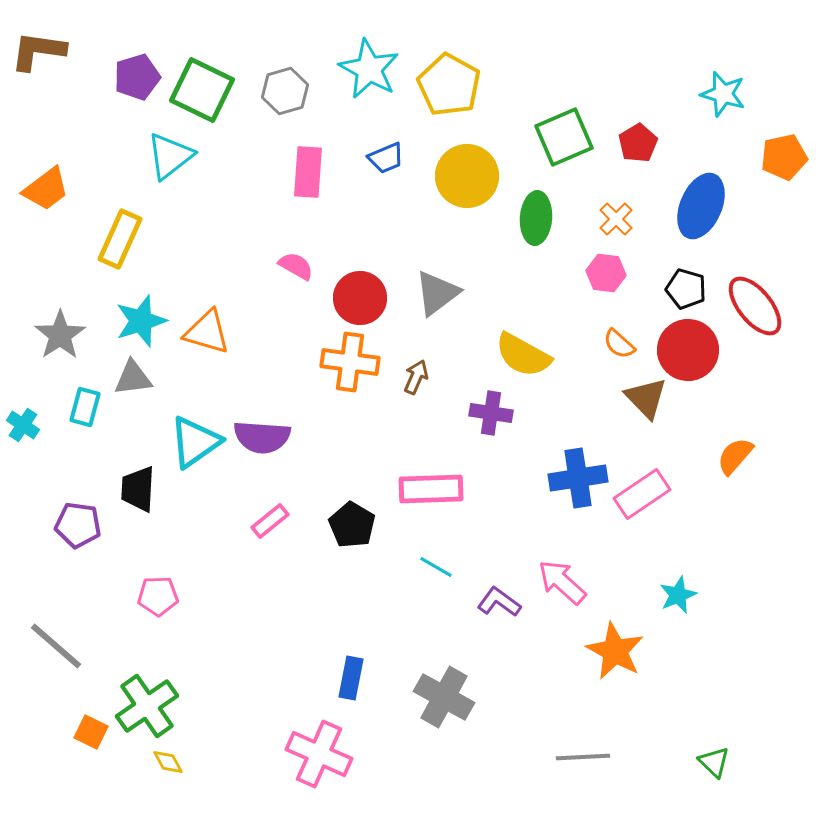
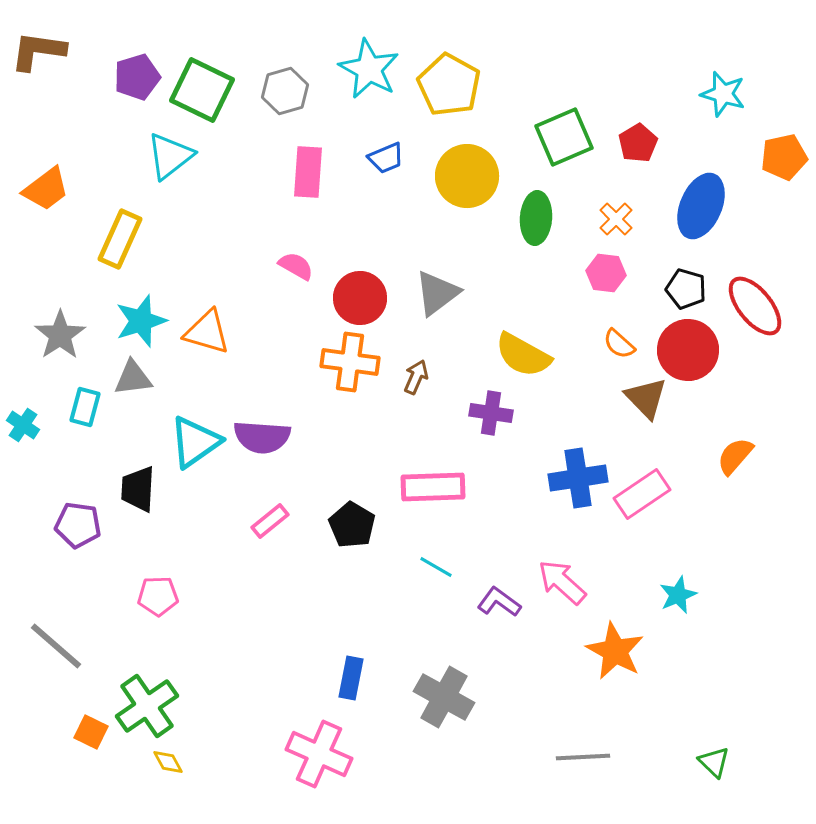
pink rectangle at (431, 489): moved 2 px right, 2 px up
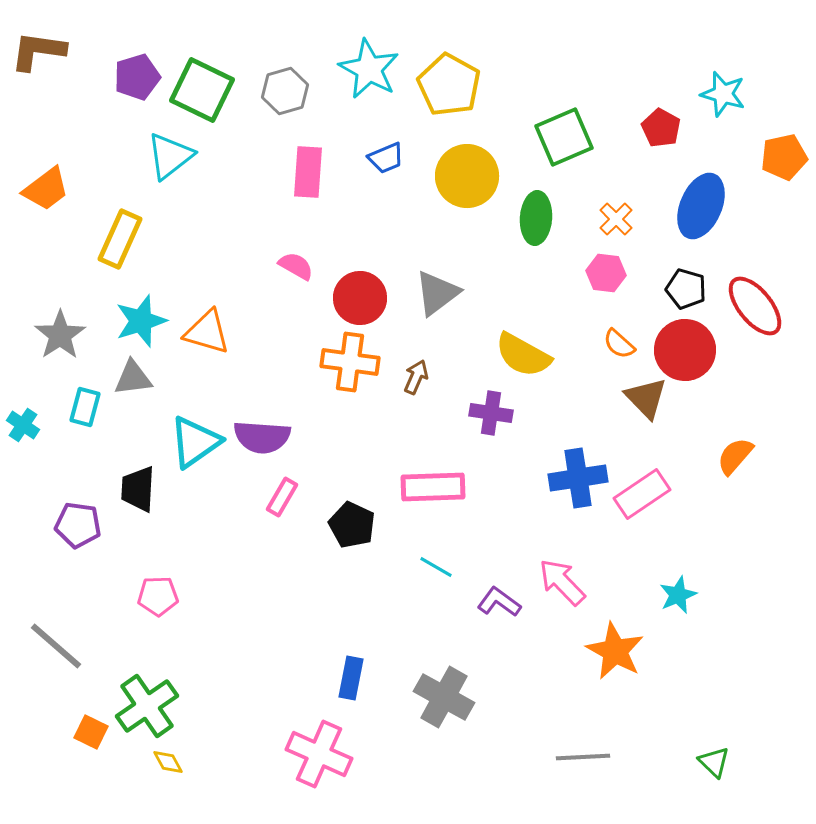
red pentagon at (638, 143): moved 23 px right, 15 px up; rotated 12 degrees counterclockwise
red circle at (688, 350): moved 3 px left
pink rectangle at (270, 521): moved 12 px right, 24 px up; rotated 21 degrees counterclockwise
black pentagon at (352, 525): rotated 6 degrees counterclockwise
pink arrow at (562, 582): rotated 4 degrees clockwise
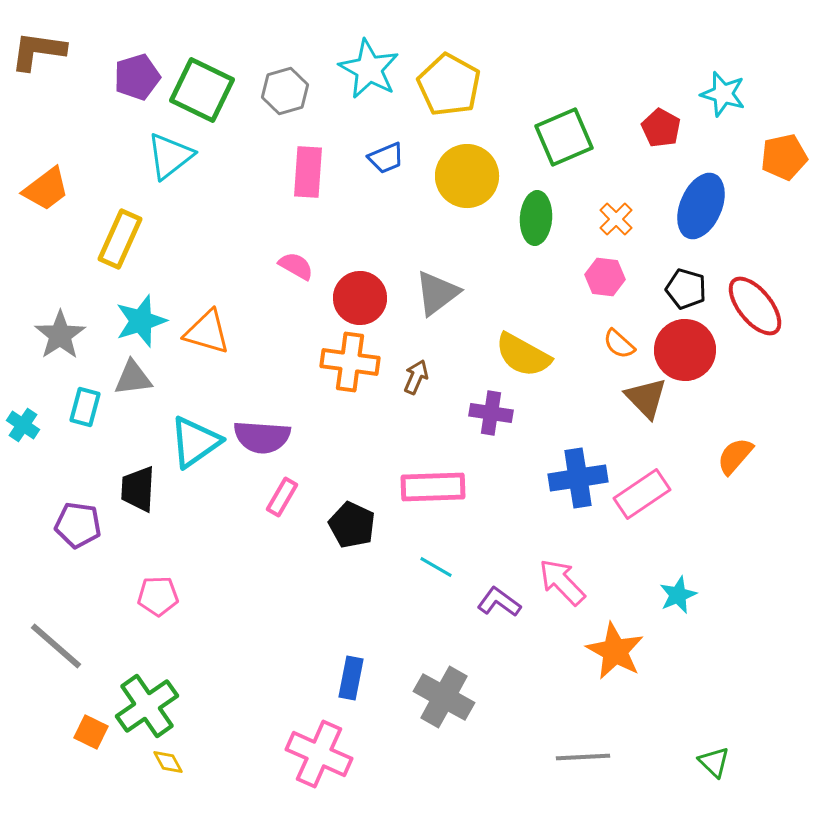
pink hexagon at (606, 273): moved 1 px left, 4 px down
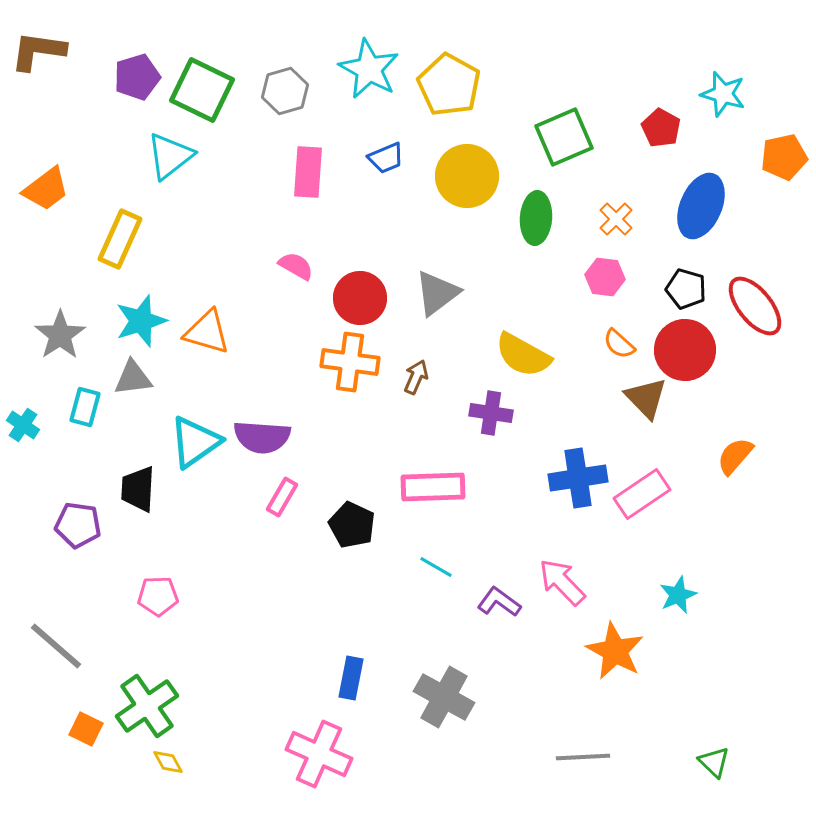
orange square at (91, 732): moved 5 px left, 3 px up
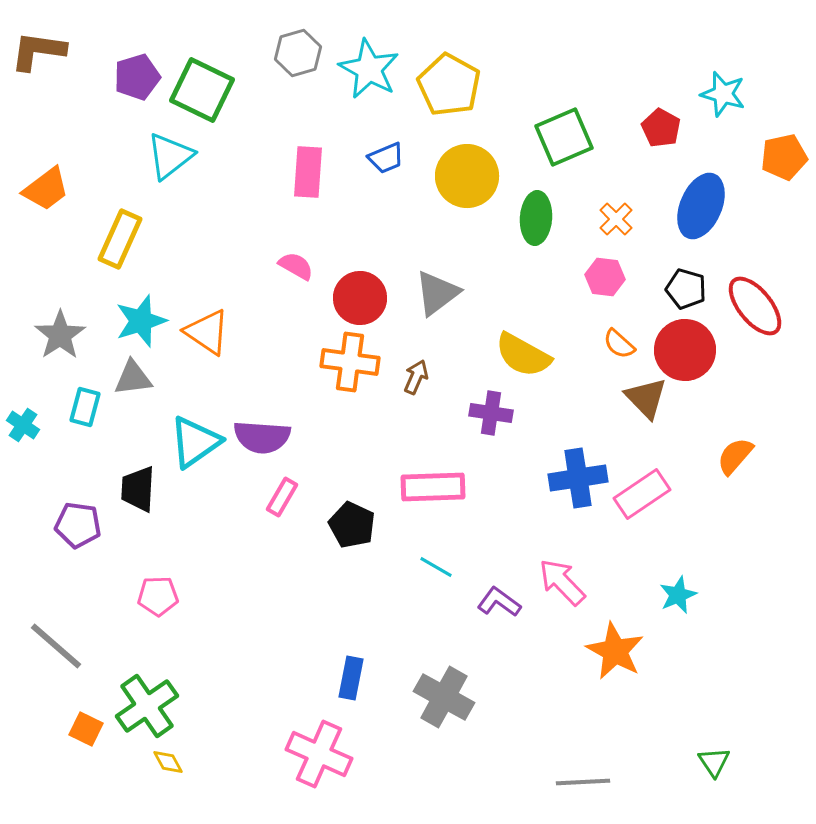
gray hexagon at (285, 91): moved 13 px right, 38 px up
orange triangle at (207, 332): rotated 18 degrees clockwise
gray line at (583, 757): moved 25 px down
green triangle at (714, 762): rotated 12 degrees clockwise
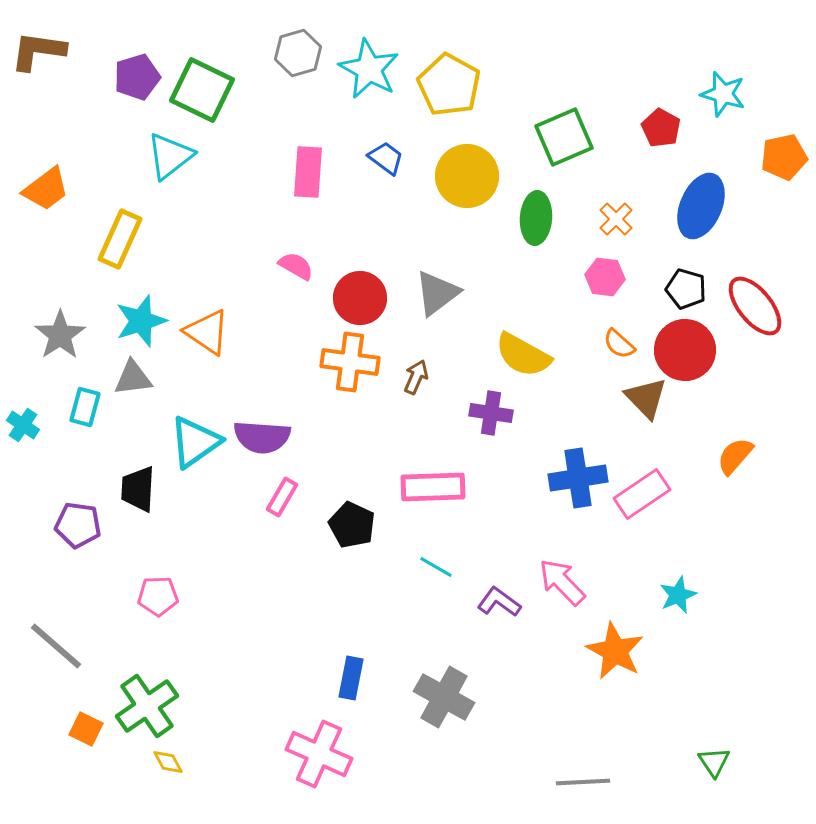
blue trapezoid at (386, 158): rotated 120 degrees counterclockwise
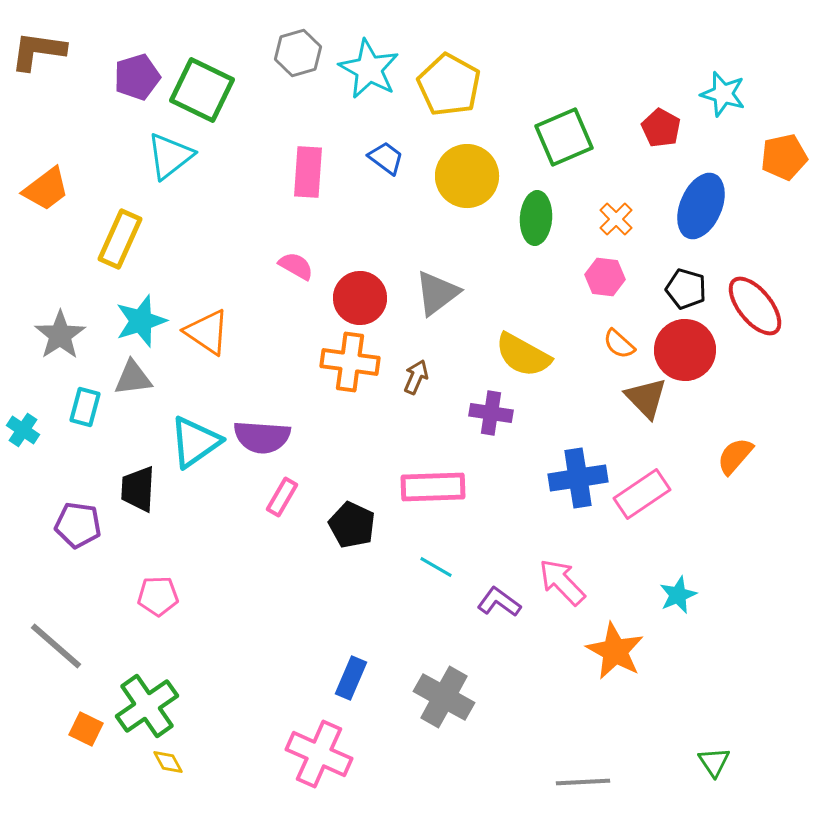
cyan cross at (23, 425): moved 5 px down
blue rectangle at (351, 678): rotated 12 degrees clockwise
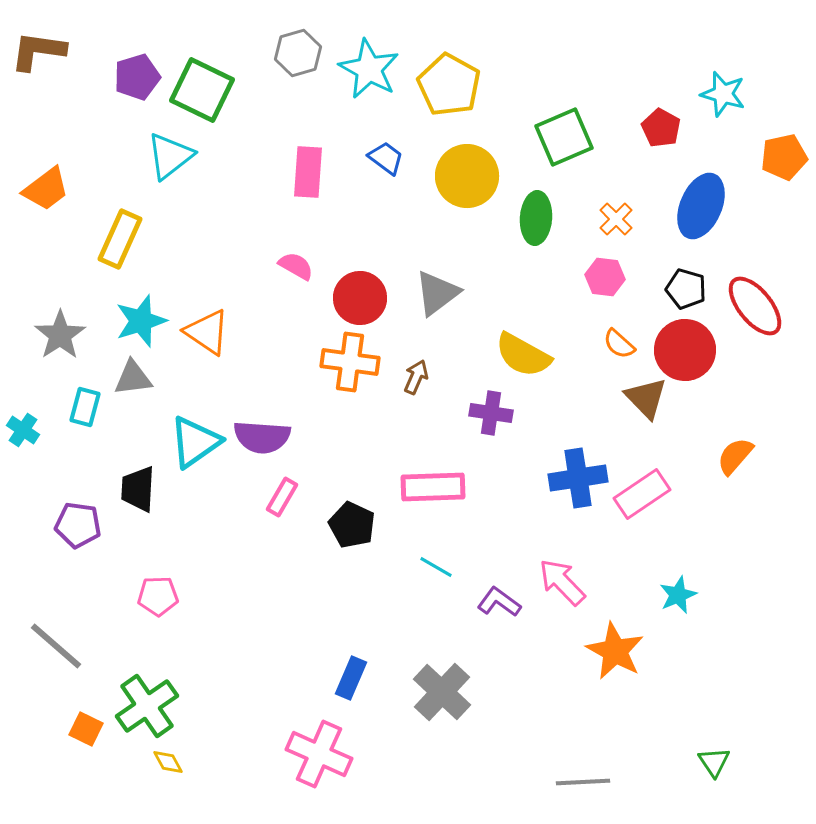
gray cross at (444, 697): moved 2 px left, 5 px up; rotated 14 degrees clockwise
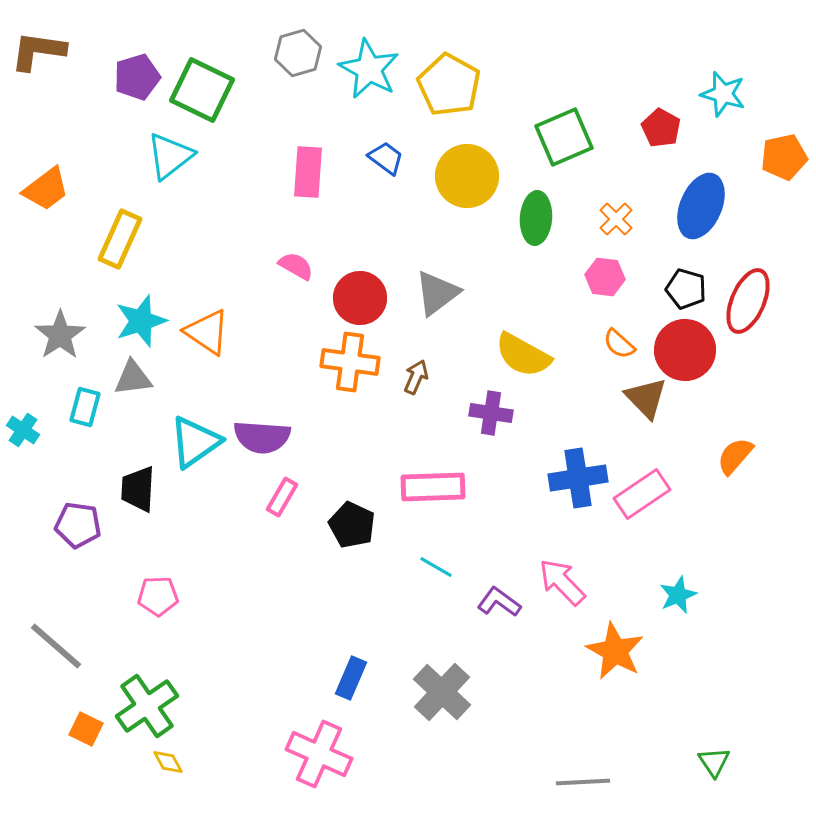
red ellipse at (755, 306): moved 7 px left, 5 px up; rotated 62 degrees clockwise
